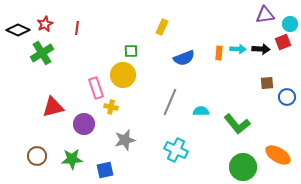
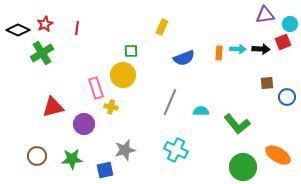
gray star: moved 10 px down
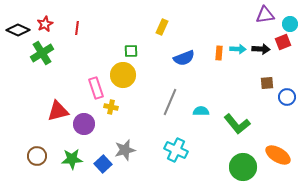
red triangle: moved 5 px right, 4 px down
blue square: moved 2 px left, 6 px up; rotated 30 degrees counterclockwise
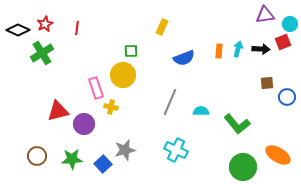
cyan arrow: rotated 77 degrees counterclockwise
orange rectangle: moved 2 px up
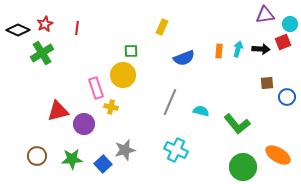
cyan semicircle: rotated 14 degrees clockwise
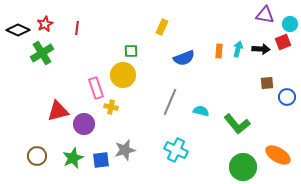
purple triangle: rotated 18 degrees clockwise
green star: moved 1 px right, 1 px up; rotated 20 degrees counterclockwise
blue square: moved 2 px left, 4 px up; rotated 36 degrees clockwise
